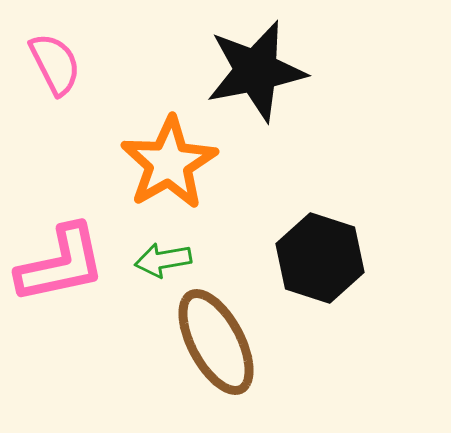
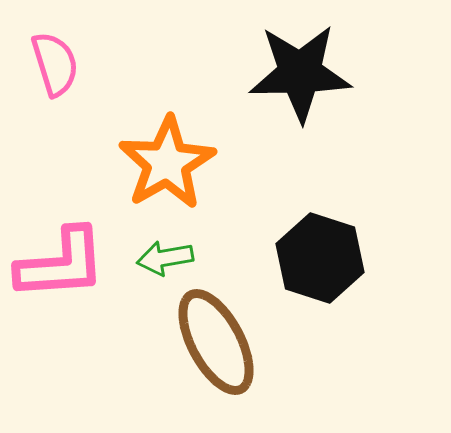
pink semicircle: rotated 10 degrees clockwise
black star: moved 44 px right, 2 px down; rotated 10 degrees clockwise
orange star: moved 2 px left
green arrow: moved 2 px right, 2 px up
pink L-shape: rotated 8 degrees clockwise
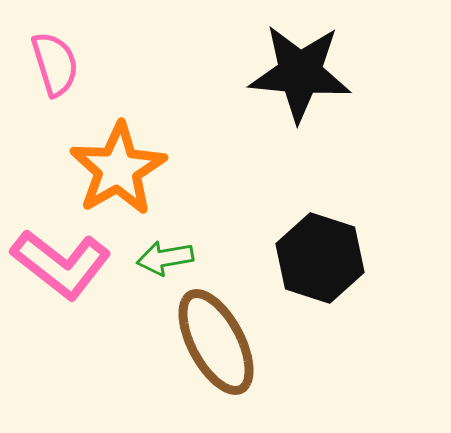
black star: rotated 6 degrees clockwise
orange star: moved 49 px left, 6 px down
pink L-shape: rotated 42 degrees clockwise
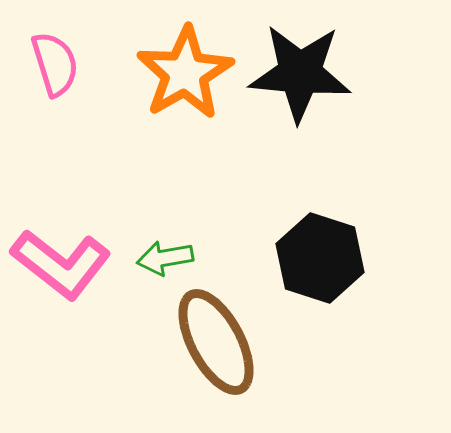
orange star: moved 67 px right, 96 px up
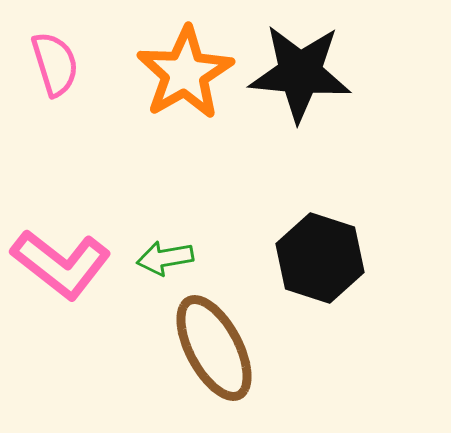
brown ellipse: moved 2 px left, 6 px down
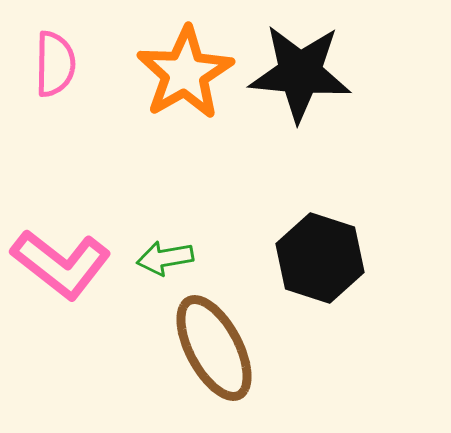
pink semicircle: rotated 18 degrees clockwise
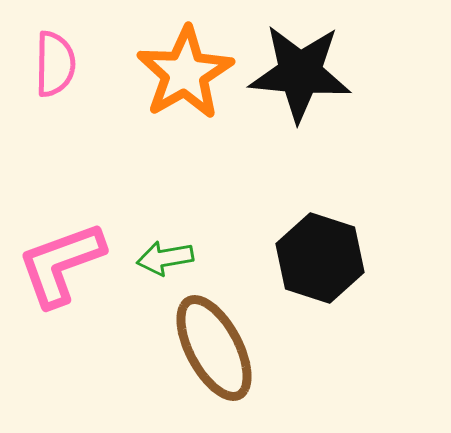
pink L-shape: rotated 122 degrees clockwise
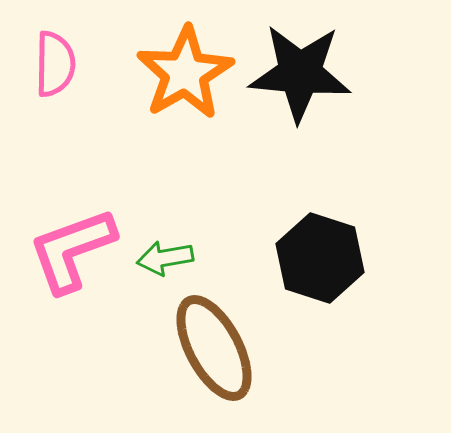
pink L-shape: moved 11 px right, 14 px up
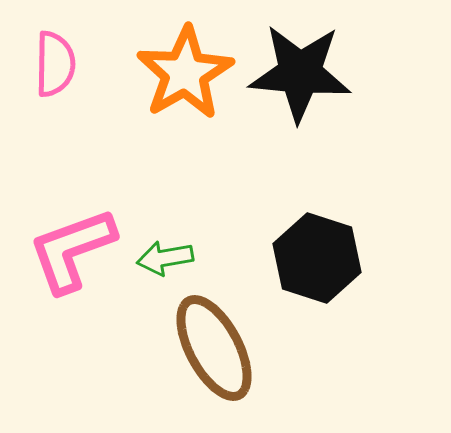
black hexagon: moved 3 px left
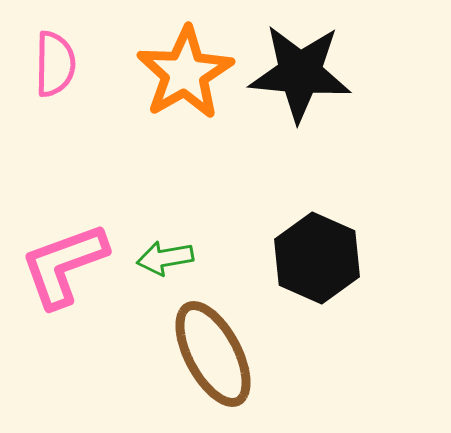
pink L-shape: moved 8 px left, 15 px down
black hexagon: rotated 6 degrees clockwise
brown ellipse: moved 1 px left, 6 px down
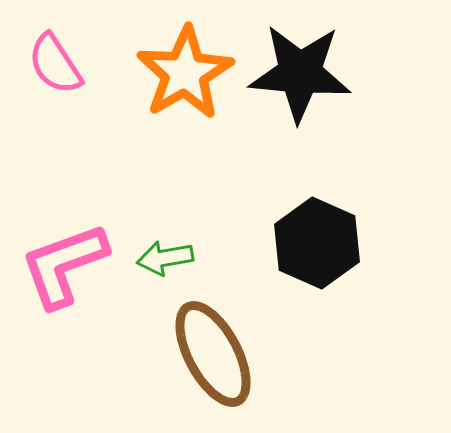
pink semicircle: rotated 146 degrees clockwise
black hexagon: moved 15 px up
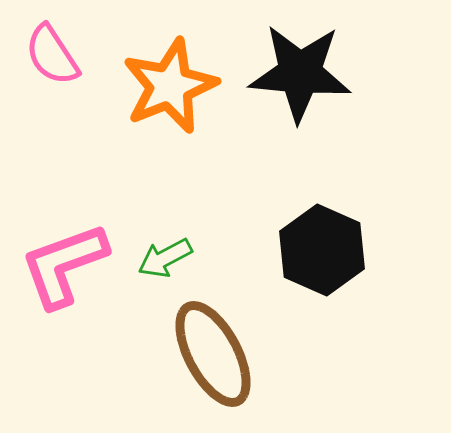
pink semicircle: moved 3 px left, 9 px up
orange star: moved 15 px left, 13 px down; rotated 8 degrees clockwise
black hexagon: moved 5 px right, 7 px down
green arrow: rotated 18 degrees counterclockwise
